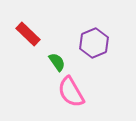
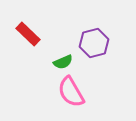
purple hexagon: rotated 8 degrees clockwise
green semicircle: moved 6 px right; rotated 102 degrees clockwise
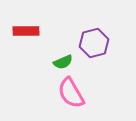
red rectangle: moved 2 px left, 3 px up; rotated 45 degrees counterclockwise
pink semicircle: moved 1 px down
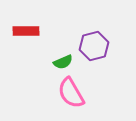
purple hexagon: moved 3 px down
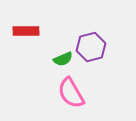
purple hexagon: moved 3 px left, 1 px down
green semicircle: moved 3 px up
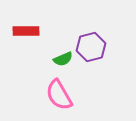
pink semicircle: moved 12 px left, 2 px down
